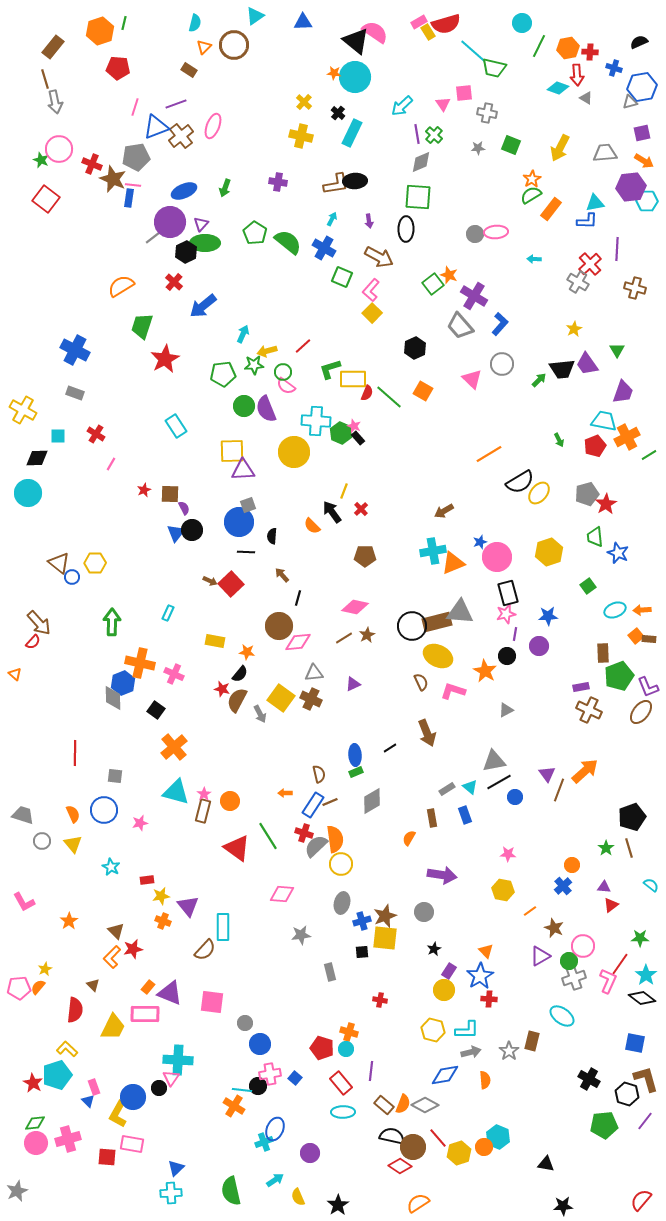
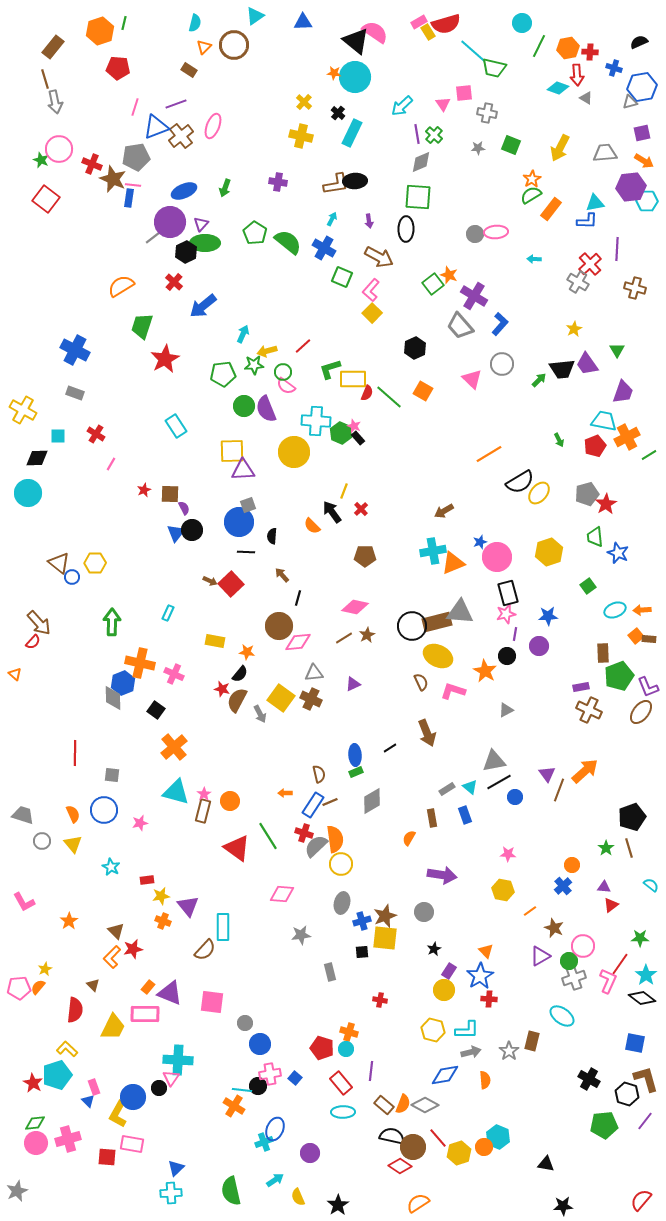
gray square at (115, 776): moved 3 px left, 1 px up
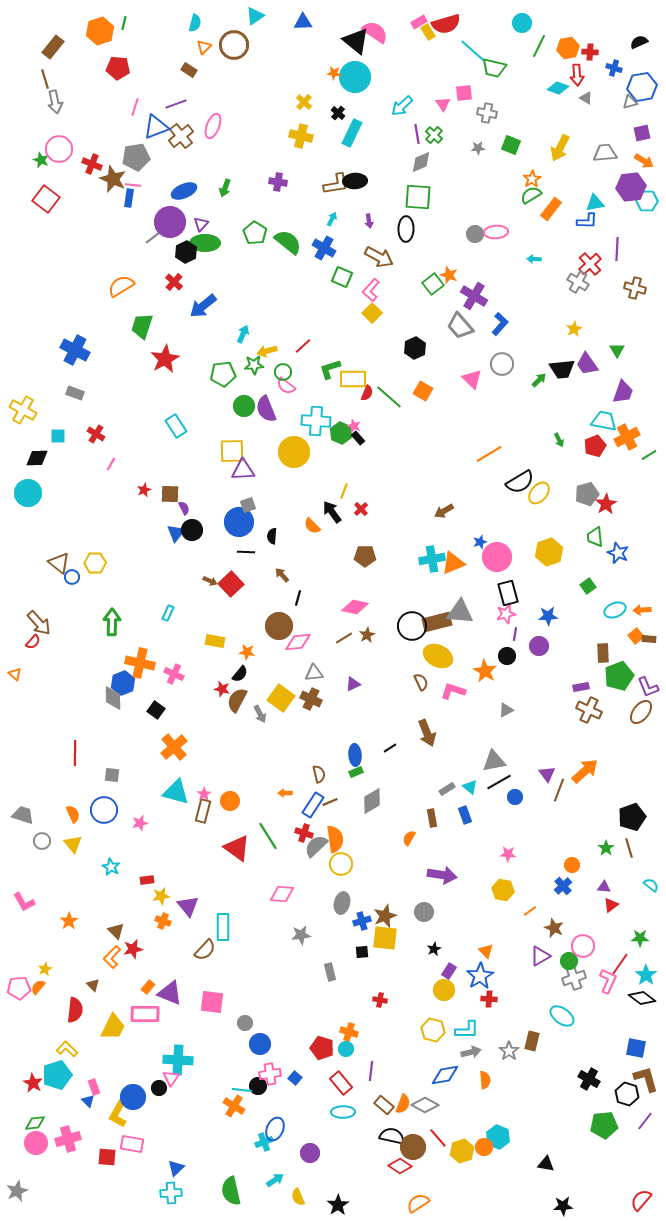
cyan cross at (433, 551): moved 1 px left, 8 px down
blue square at (635, 1043): moved 1 px right, 5 px down
yellow hexagon at (459, 1153): moved 3 px right, 2 px up
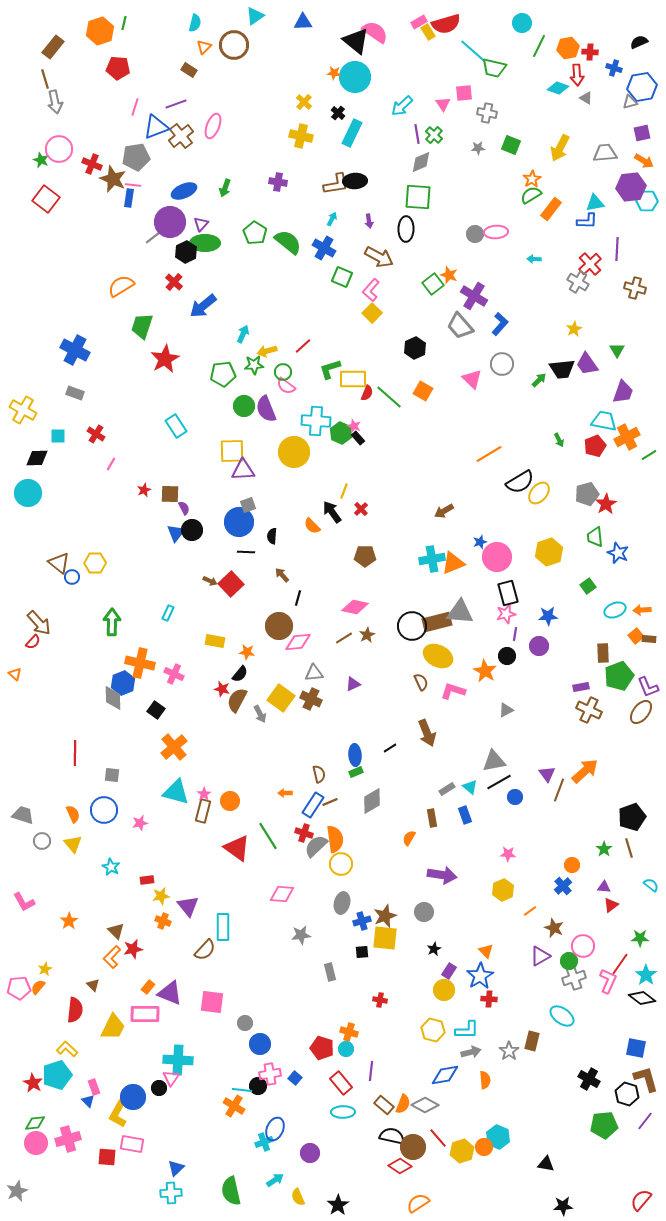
green star at (606, 848): moved 2 px left, 1 px down
yellow hexagon at (503, 890): rotated 25 degrees clockwise
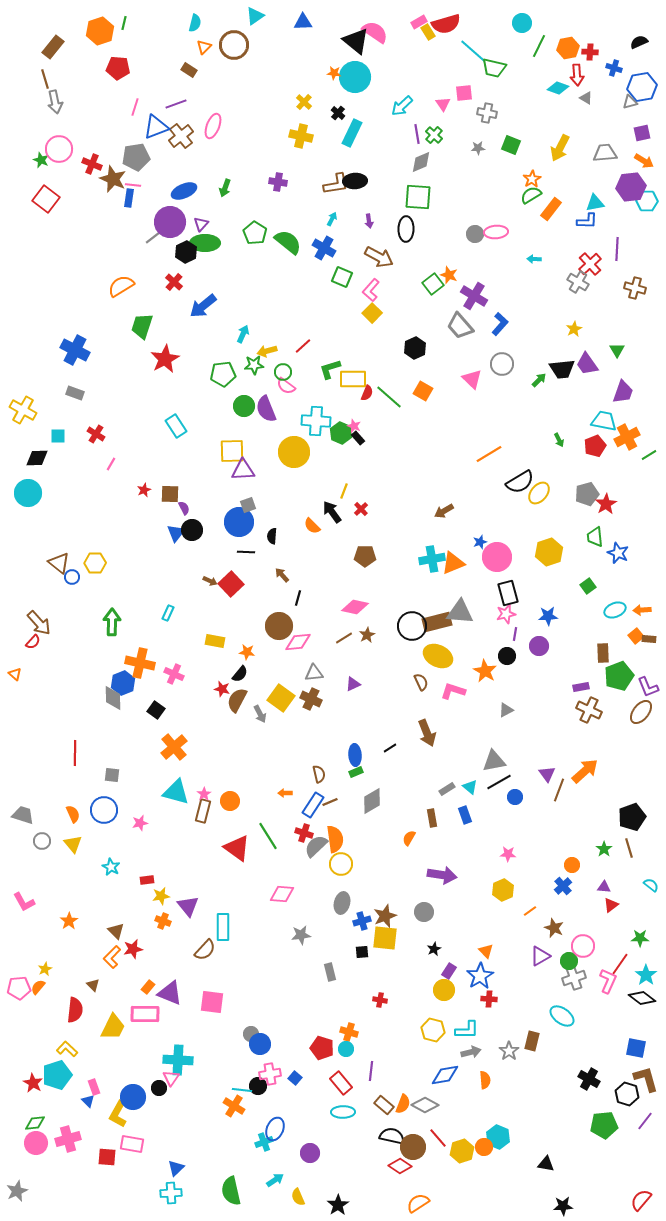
gray circle at (245, 1023): moved 6 px right, 11 px down
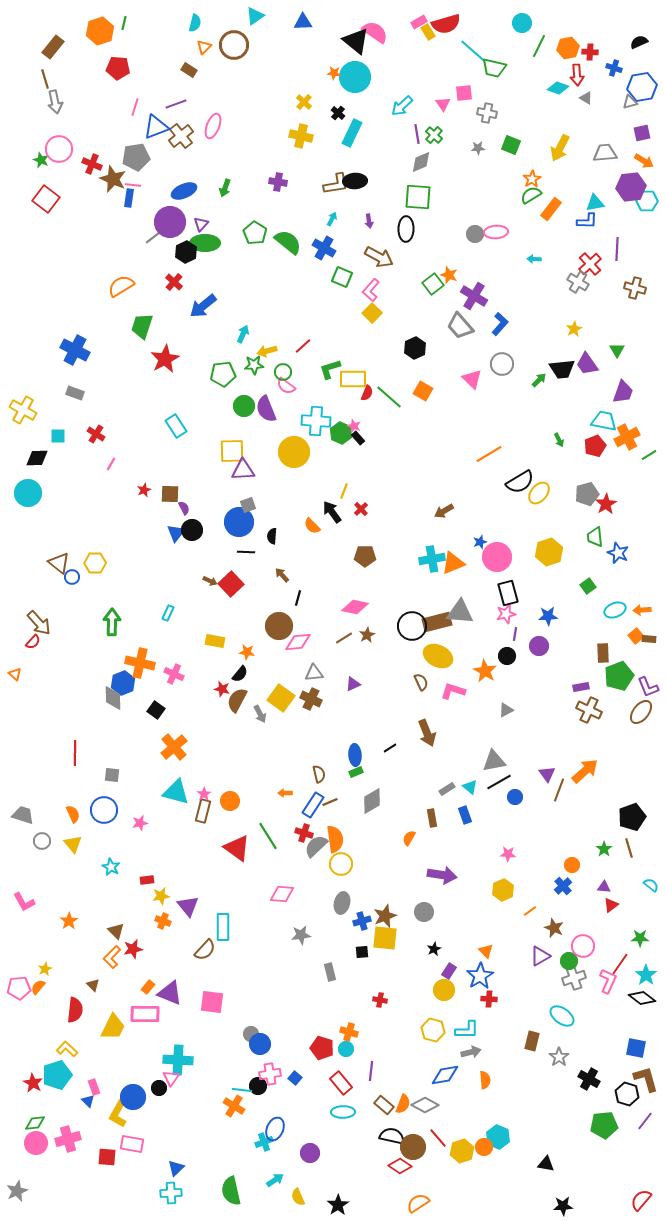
gray star at (509, 1051): moved 50 px right, 6 px down
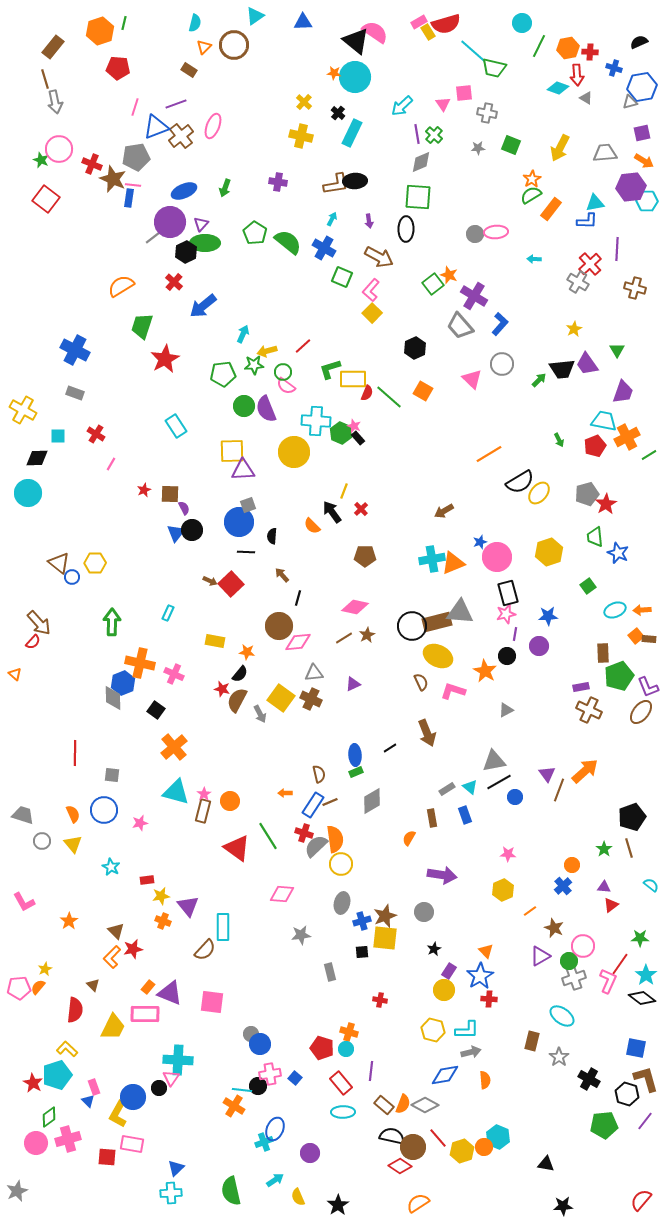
green diamond at (35, 1123): moved 14 px right, 6 px up; rotated 30 degrees counterclockwise
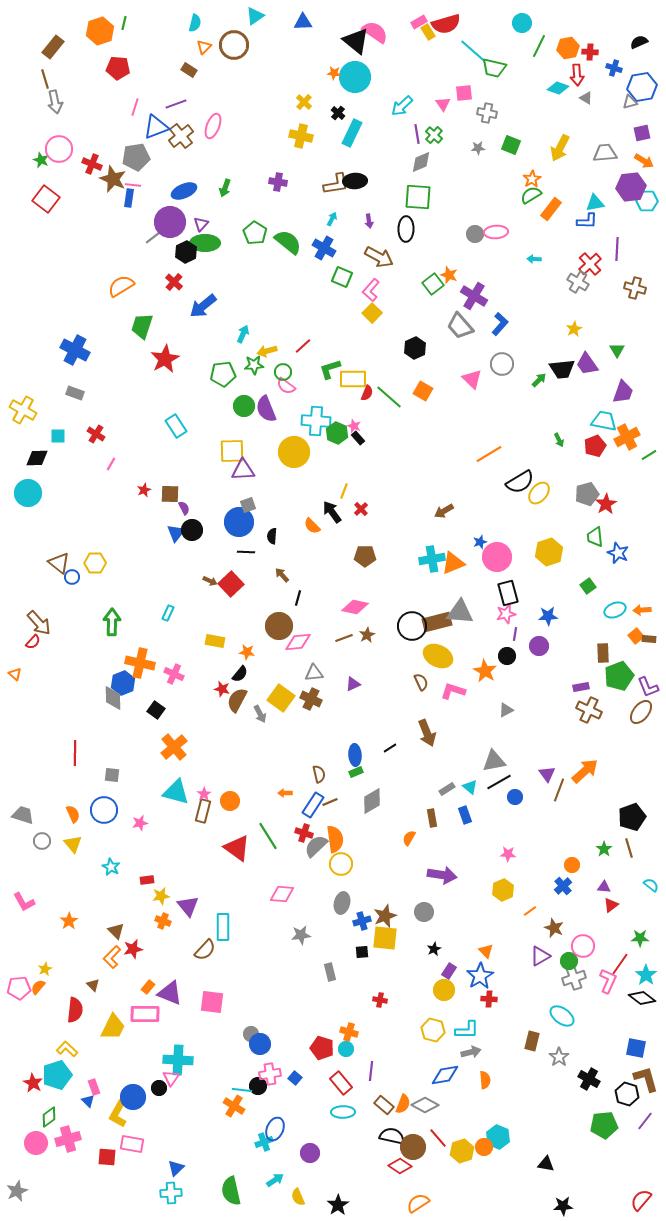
green hexagon at (341, 433): moved 4 px left
brown line at (344, 638): rotated 12 degrees clockwise
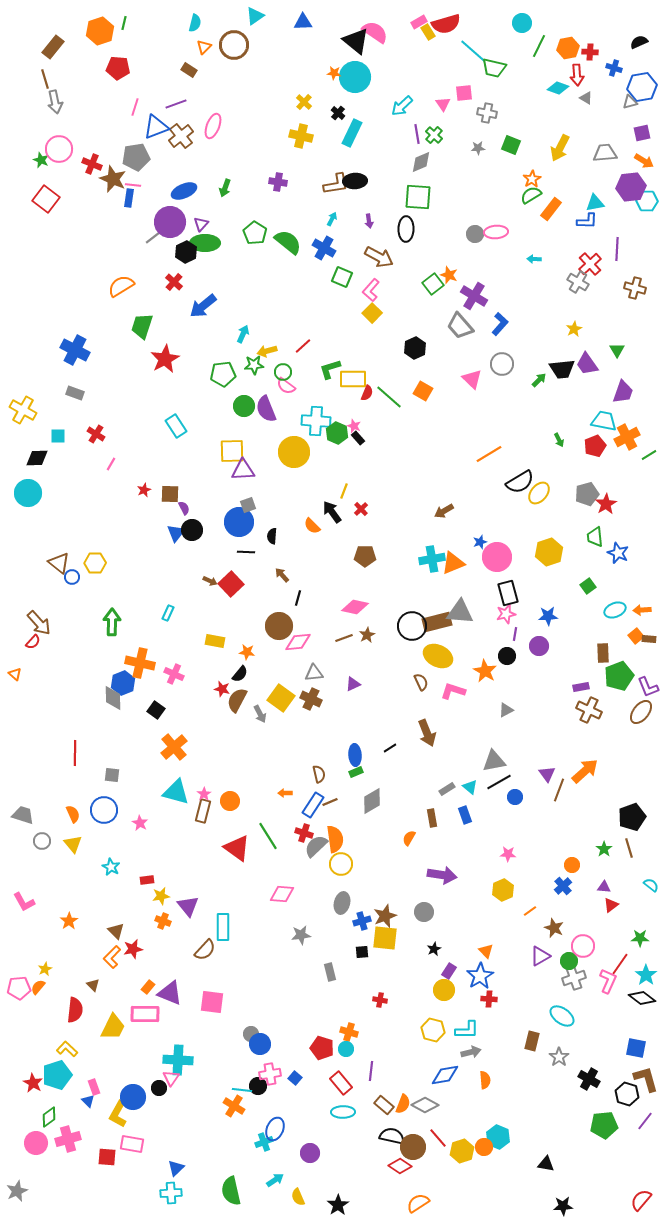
pink star at (140, 823): rotated 28 degrees counterclockwise
